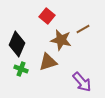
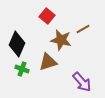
green cross: moved 1 px right
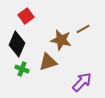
red square: moved 21 px left; rotated 14 degrees clockwise
purple arrow: rotated 95 degrees counterclockwise
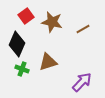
brown star: moved 9 px left, 18 px up
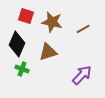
red square: rotated 35 degrees counterclockwise
brown triangle: moved 10 px up
purple arrow: moved 7 px up
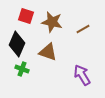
brown triangle: rotated 36 degrees clockwise
purple arrow: rotated 75 degrees counterclockwise
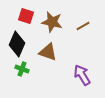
brown line: moved 3 px up
